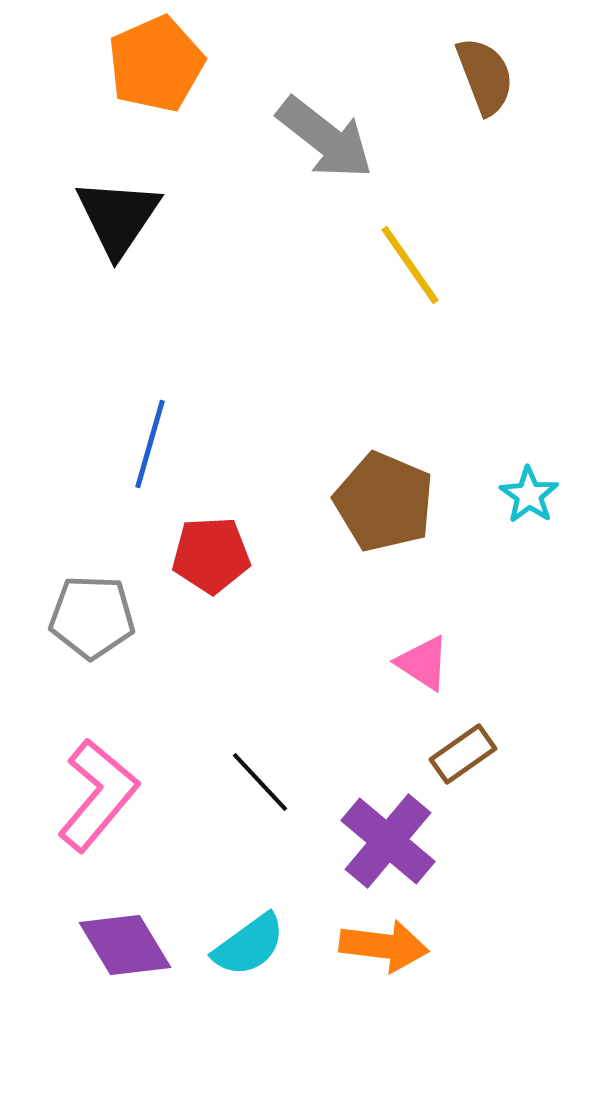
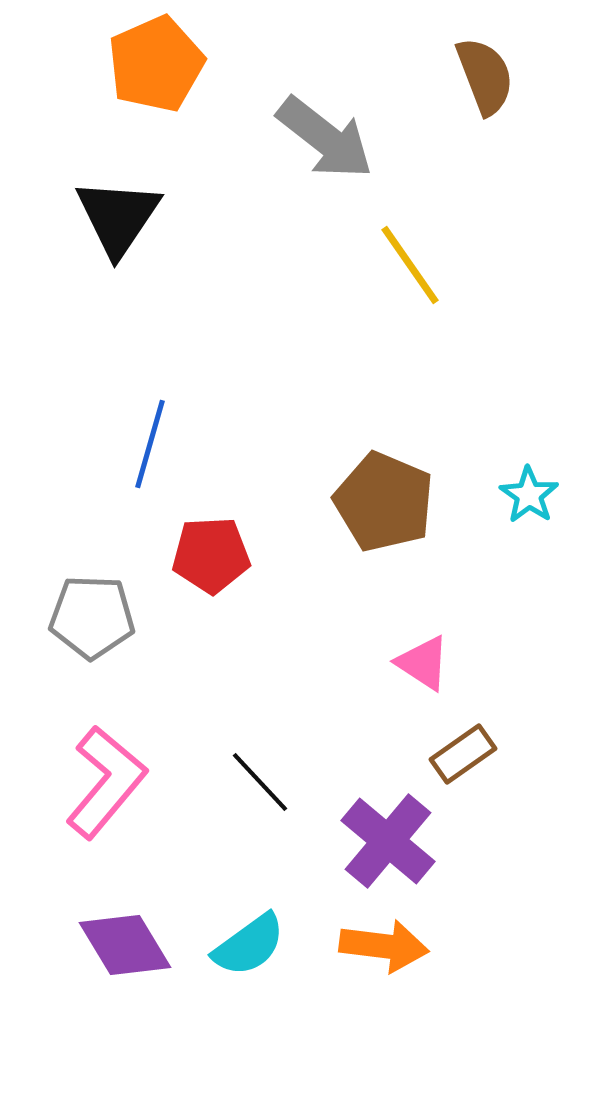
pink L-shape: moved 8 px right, 13 px up
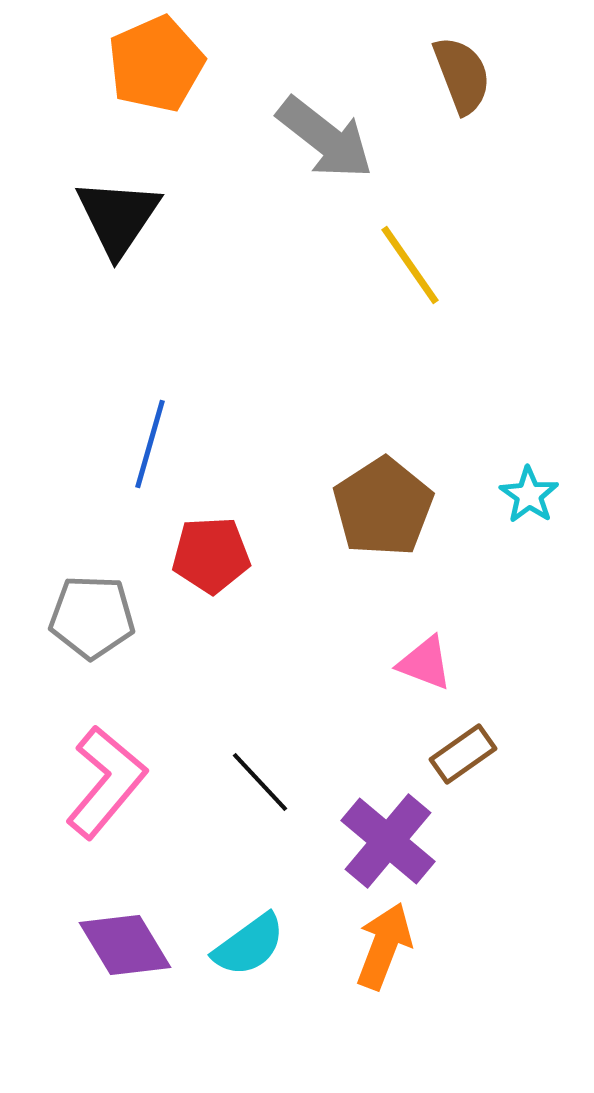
brown semicircle: moved 23 px left, 1 px up
brown pentagon: moved 1 px left, 5 px down; rotated 16 degrees clockwise
pink triangle: moved 2 px right; rotated 12 degrees counterclockwise
orange arrow: rotated 76 degrees counterclockwise
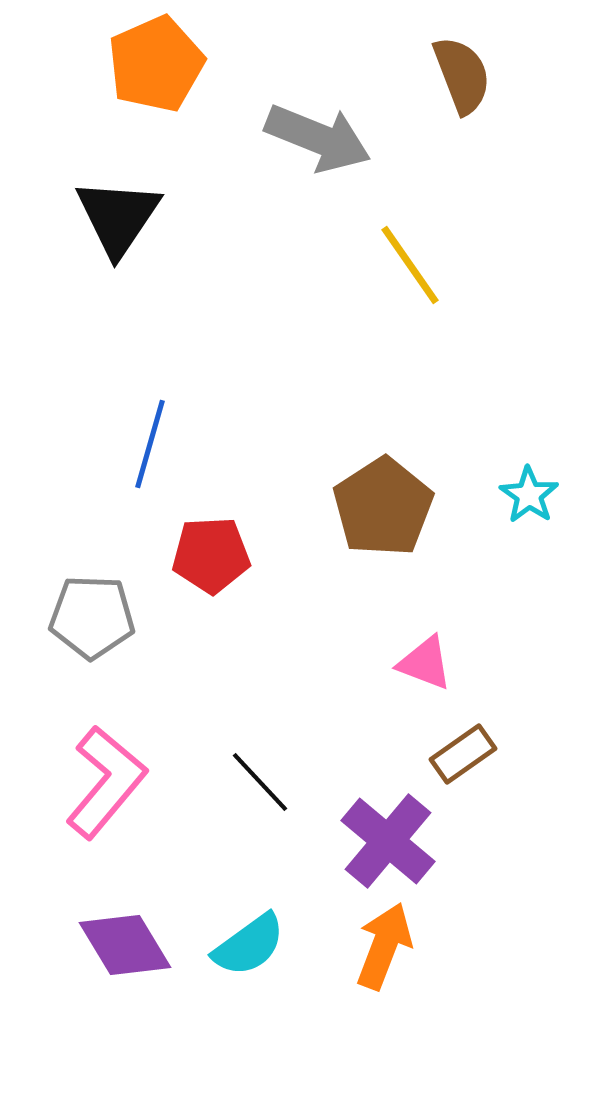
gray arrow: moved 7 px left; rotated 16 degrees counterclockwise
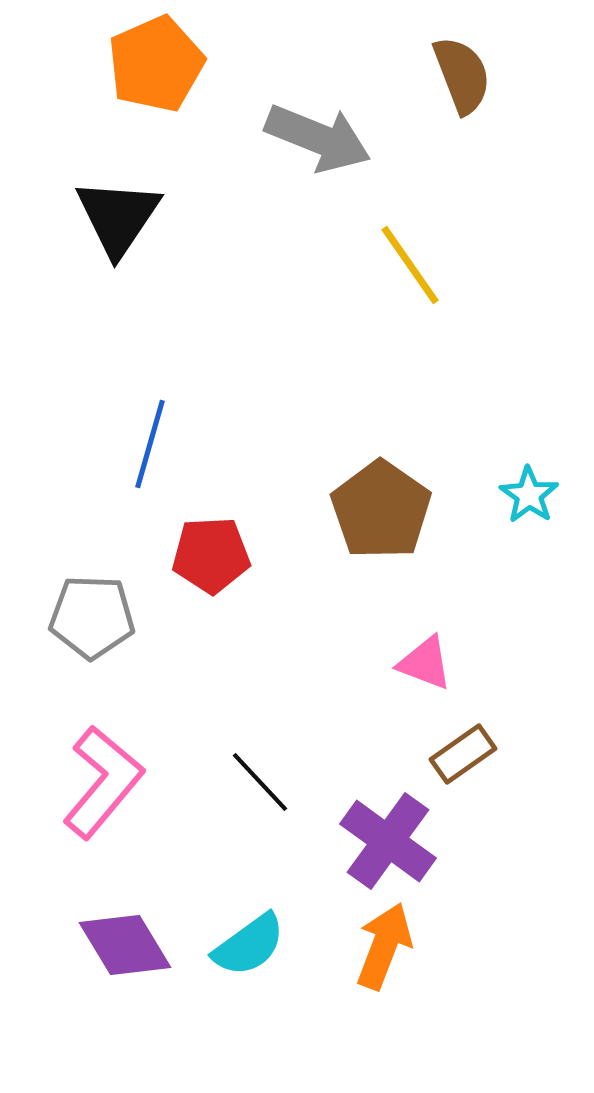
brown pentagon: moved 2 px left, 3 px down; rotated 4 degrees counterclockwise
pink L-shape: moved 3 px left
purple cross: rotated 4 degrees counterclockwise
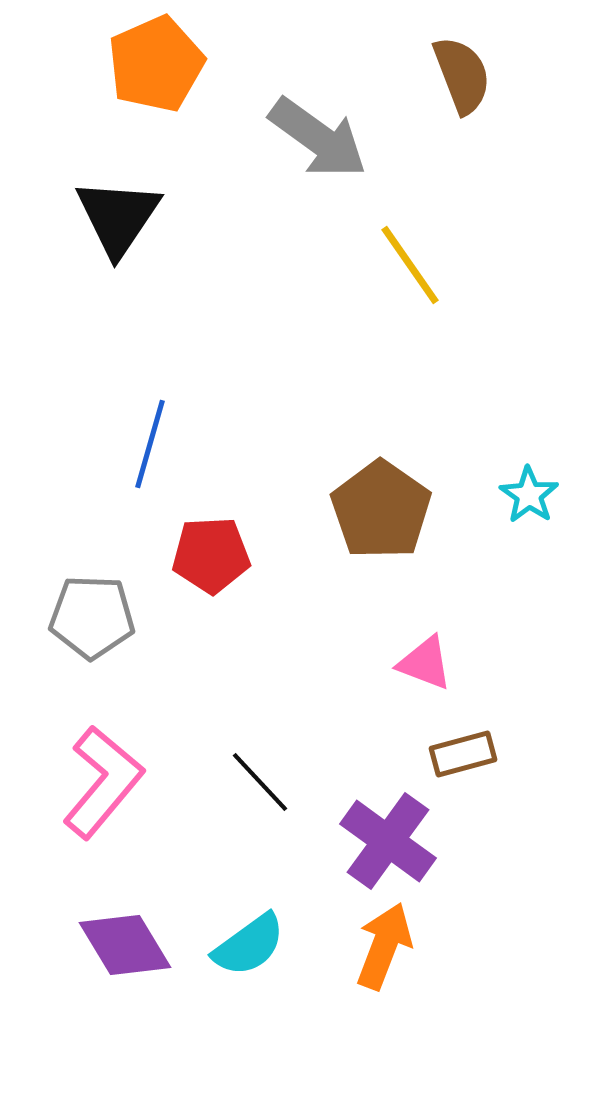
gray arrow: rotated 14 degrees clockwise
brown rectangle: rotated 20 degrees clockwise
